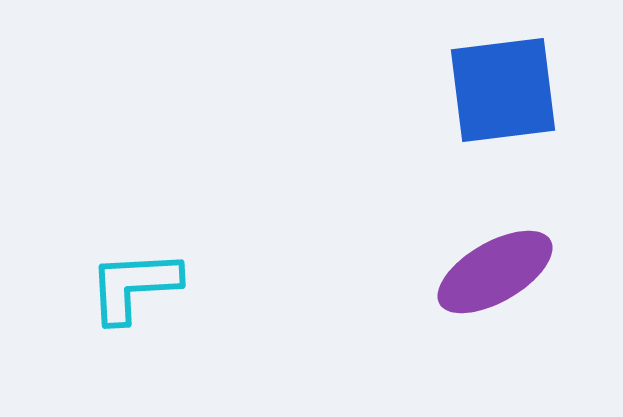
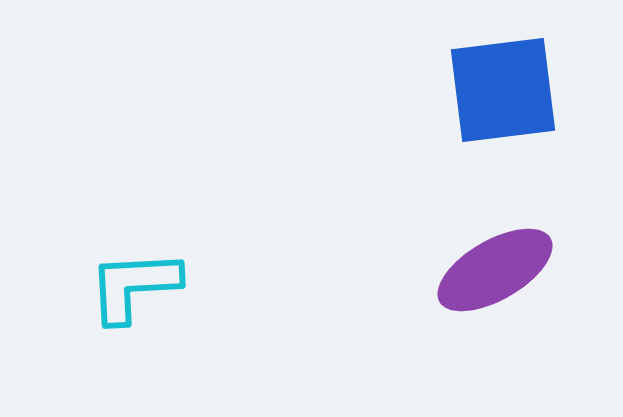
purple ellipse: moved 2 px up
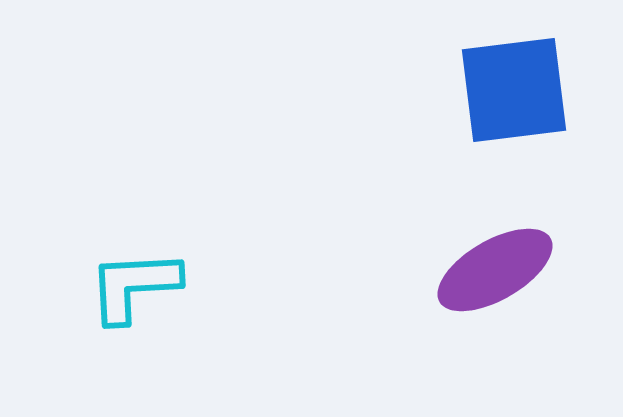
blue square: moved 11 px right
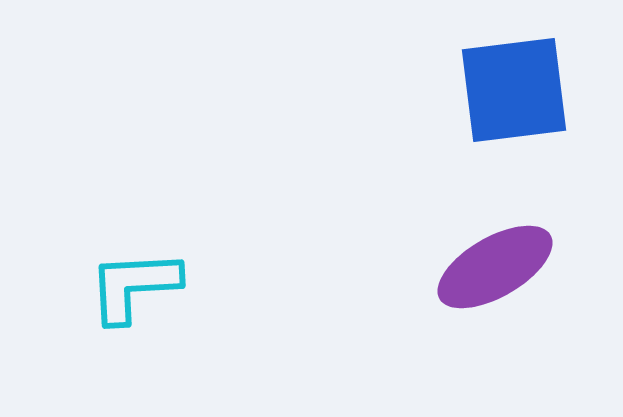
purple ellipse: moved 3 px up
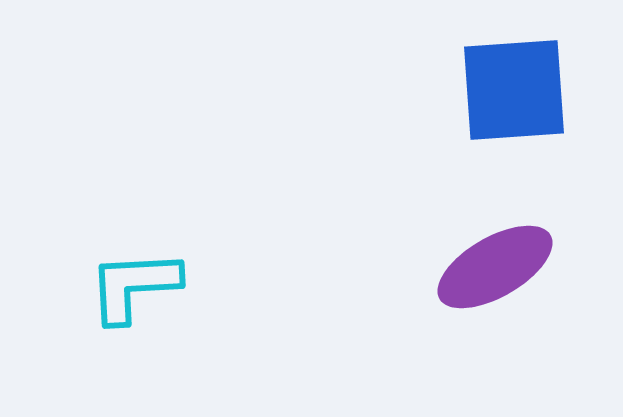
blue square: rotated 3 degrees clockwise
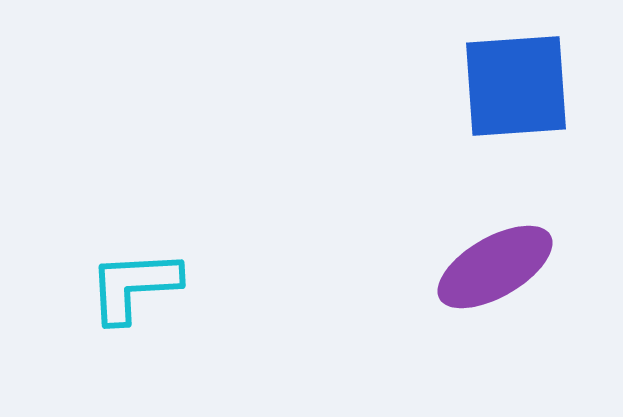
blue square: moved 2 px right, 4 px up
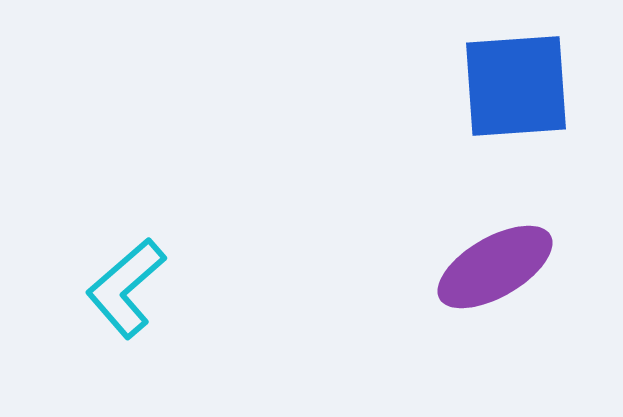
cyan L-shape: moved 8 px left, 2 px down; rotated 38 degrees counterclockwise
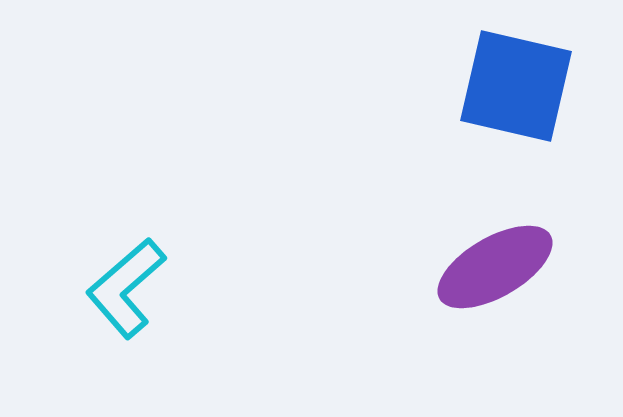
blue square: rotated 17 degrees clockwise
